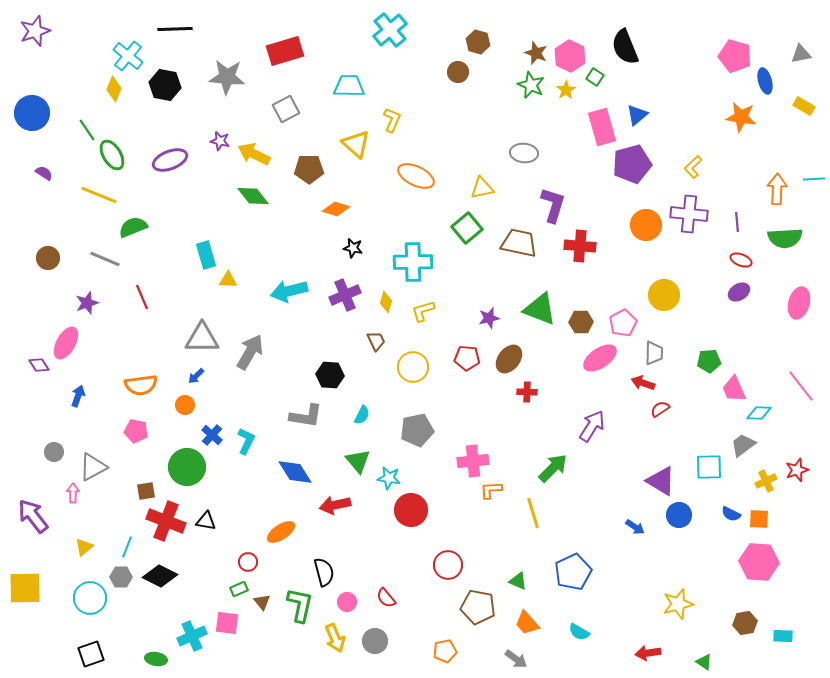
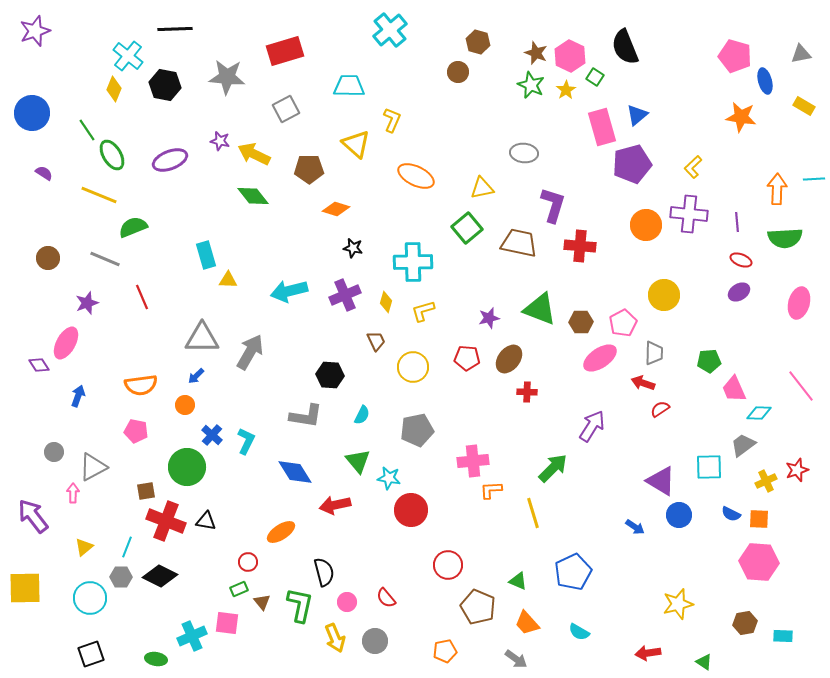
brown pentagon at (478, 607): rotated 12 degrees clockwise
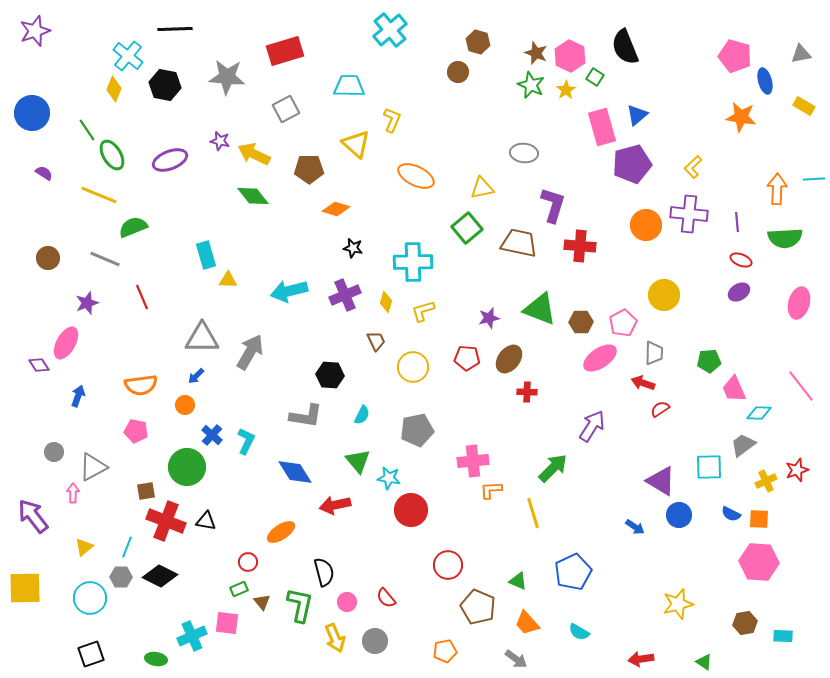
red arrow at (648, 653): moved 7 px left, 6 px down
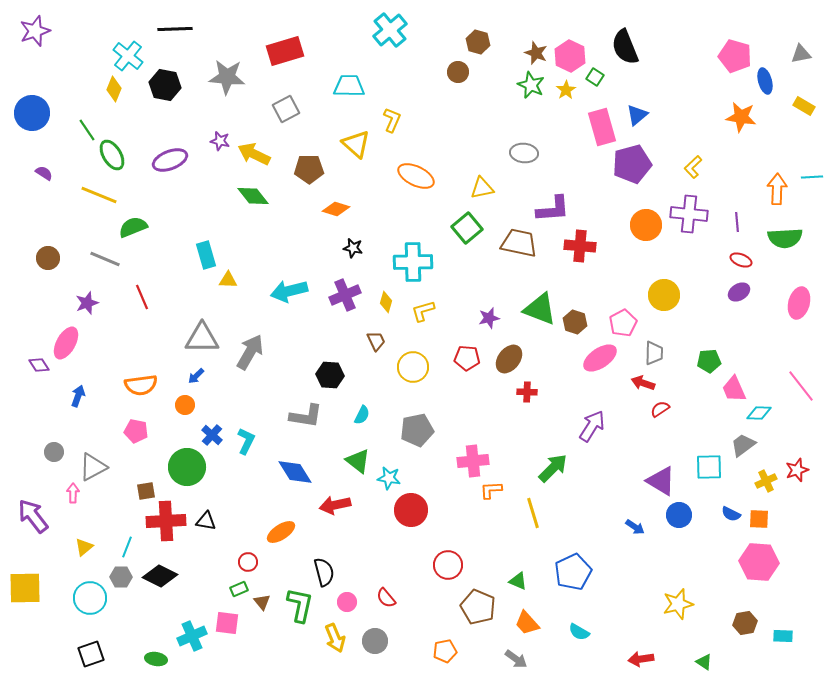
cyan line at (814, 179): moved 2 px left, 2 px up
purple L-shape at (553, 205): moved 4 px down; rotated 69 degrees clockwise
brown hexagon at (581, 322): moved 6 px left; rotated 20 degrees clockwise
green triangle at (358, 461): rotated 12 degrees counterclockwise
red cross at (166, 521): rotated 24 degrees counterclockwise
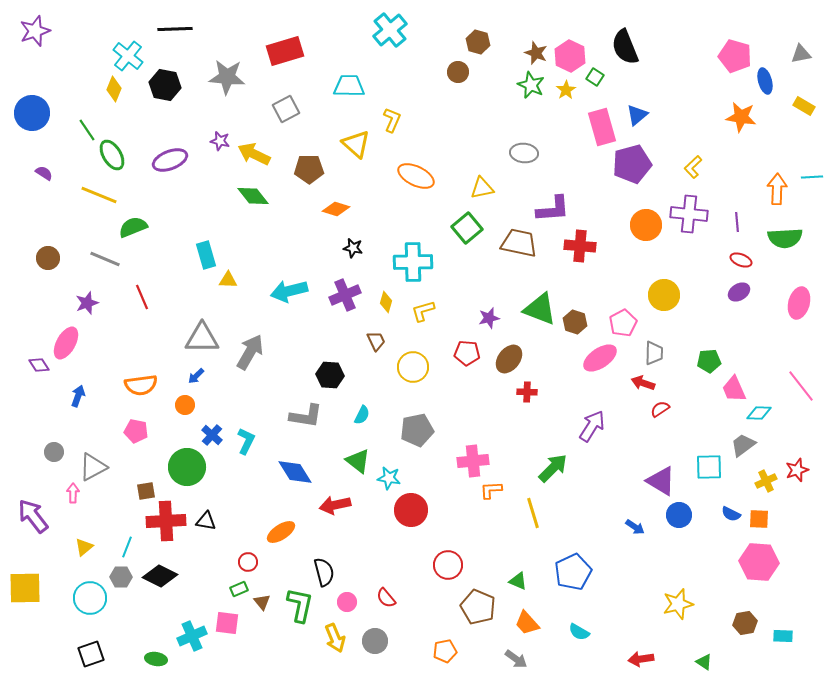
red pentagon at (467, 358): moved 5 px up
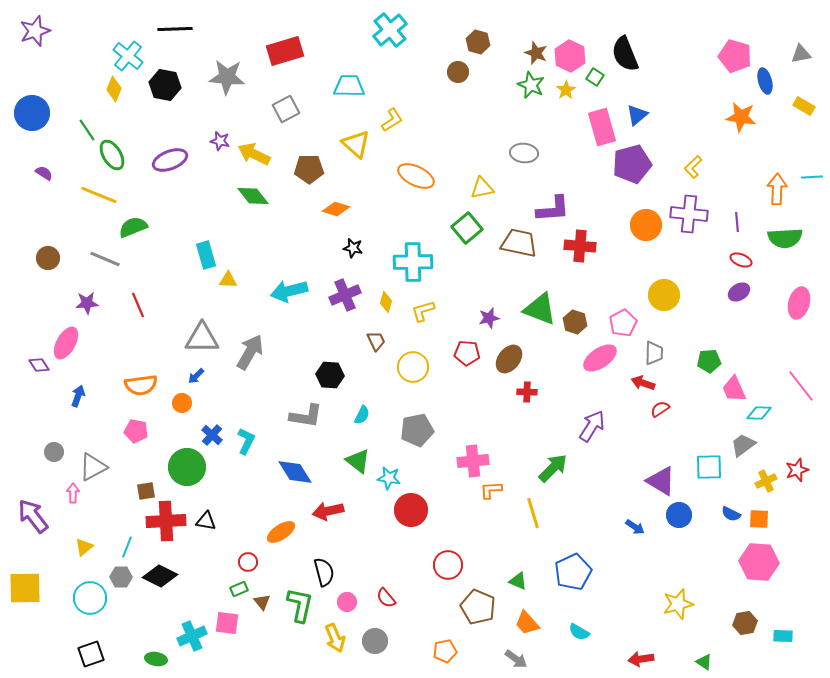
black semicircle at (625, 47): moved 7 px down
yellow L-shape at (392, 120): rotated 35 degrees clockwise
red line at (142, 297): moved 4 px left, 8 px down
purple star at (87, 303): rotated 15 degrees clockwise
orange circle at (185, 405): moved 3 px left, 2 px up
red arrow at (335, 505): moved 7 px left, 6 px down
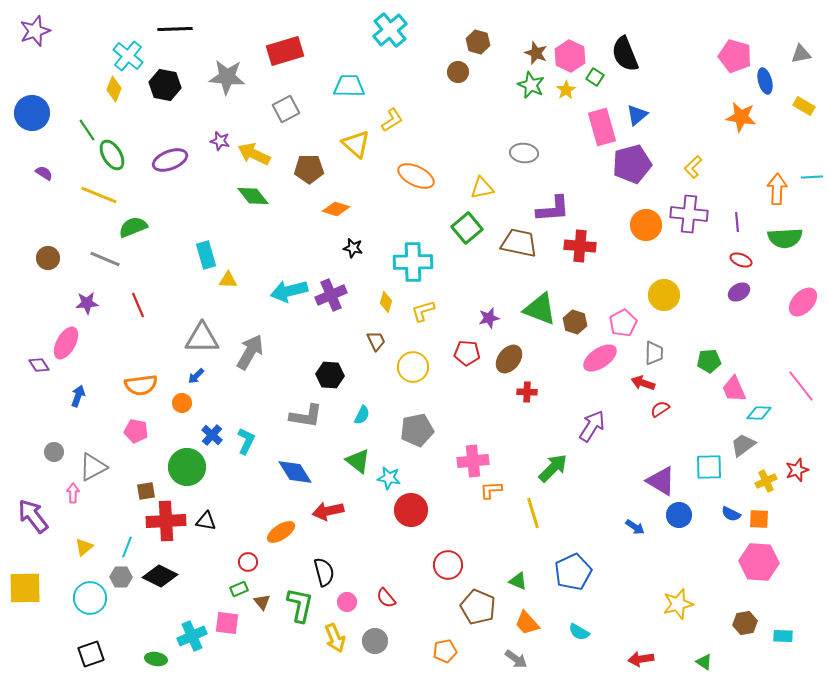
purple cross at (345, 295): moved 14 px left
pink ellipse at (799, 303): moved 4 px right, 1 px up; rotated 28 degrees clockwise
